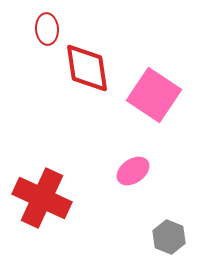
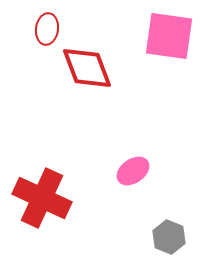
red ellipse: rotated 12 degrees clockwise
red diamond: rotated 12 degrees counterclockwise
pink square: moved 15 px right, 59 px up; rotated 26 degrees counterclockwise
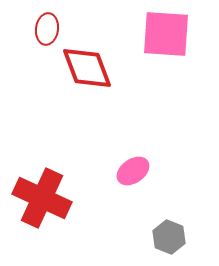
pink square: moved 3 px left, 2 px up; rotated 4 degrees counterclockwise
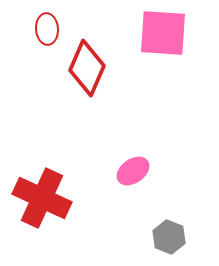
red ellipse: rotated 12 degrees counterclockwise
pink square: moved 3 px left, 1 px up
red diamond: rotated 44 degrees clockwise
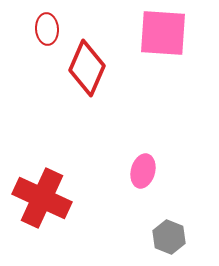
pink ellipse: moved 10 px right; rotated 40 degrees counterclockwise
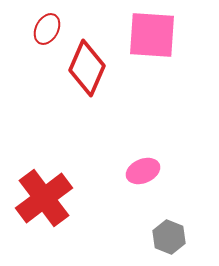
red ellipse: rotated 32 degrees clockwise
pink square: moved 11 px left, 2 px down
pink ellipse: rotated 52 degrees clockwise
red cross: moved 2 px right; rotated 28 degrees clockwise
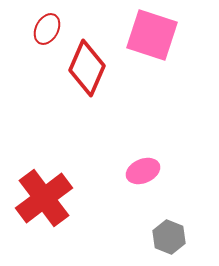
pink square: rotated 14 degrees clockwise
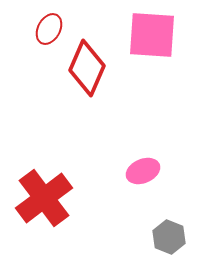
red ellipse: moved 2 px right
pink square: rotated 14 degrees counterclockwise
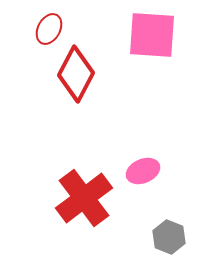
red diamond: moved 11 px left, 6 px down; rotated 4 degrees clockwise
red cross: moved 40 px right
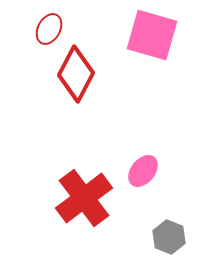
pink square: rotated 12 degrees clockwise
pink ellipse: rotated 28 degrees counterclockwise
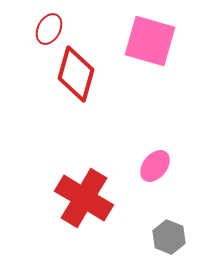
pink square: moved 2 px left, 6 px down
red diamond: rotated 12 degrees counterclockwise
pink ellipse: moved 12 px right, 5 px up
red cross: rotated 22 degrees counterclockwise
